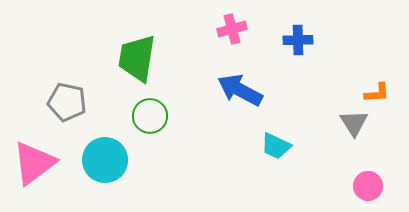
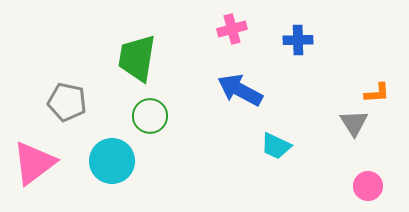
cyan circle: moved 7 px right, 1 px down
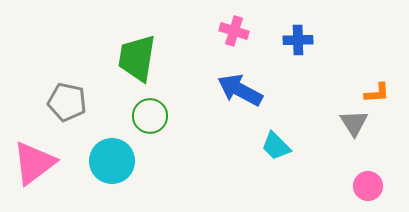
pink cross: moved 2 px right, 2 px down; rotated 32 degrees clockwise
cyan trapezoid: rotated 20 degrees clockwise
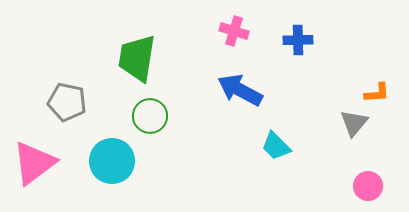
gray triangle: rotated 12 degrees clockwise
